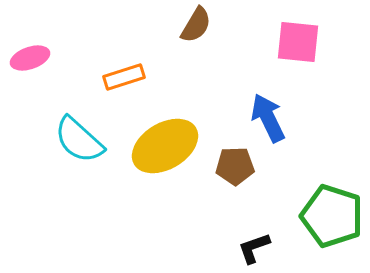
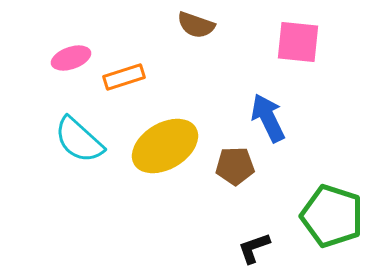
brown semicircle: rotated 78 degrees clockwise
pink ellipse: moved 41 px right
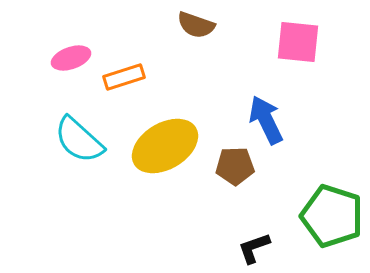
blue arrow: moved 2 px left, 2 px down
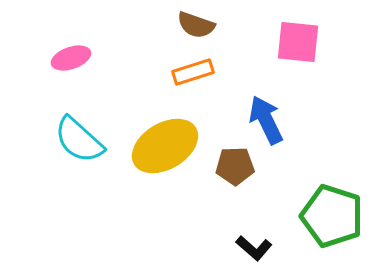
orange rectangle: moved 69 px right, 5 px up
black L-shape: rotated 120 degrees counterclockwise
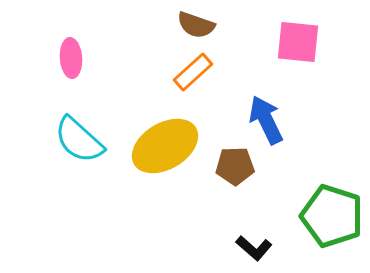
pink ellipse: rotated 75 degrees counterclockwise
orange rectangle: rotated 24 degrees counterclockwise
